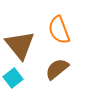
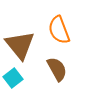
brown semicircle: rotated 100 degrees clockwise
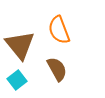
cyan square: moved 4 px right, 2 px down
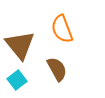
orange semicircle: moved 3 px right, 1 px up
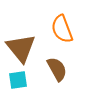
brown triangle: moved 1 px right, 3 px down
cyan square: moved 1 px right; rotated 30 degrees clockwise
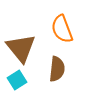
brown semicircle: rotated 35 degrees clockwise
cyan square: moved 1 px left; rotated 24 degrees counterclockwise
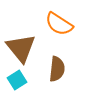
orange semicircle: moved 3 px left, 5 px up; rotated 36 degrees counterclockwise
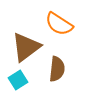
brown triangle: moved 5 px right, 1 px up; rotated 32 degrees clockwise
cyan square: moved 1 px right
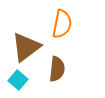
orange semicircle: moved 3 px right; rotated 112 degrees counterclockwise
cyan square: rotated 18 degrees counterclockwise
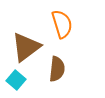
orange semicircle: rotated 28 degrees counterclockwise
cyan square: moved 2 px left
